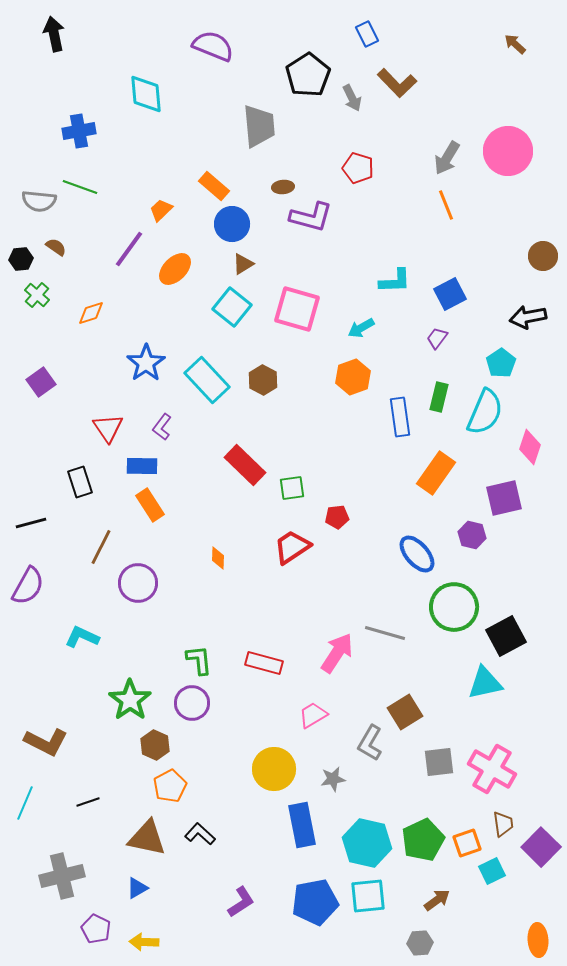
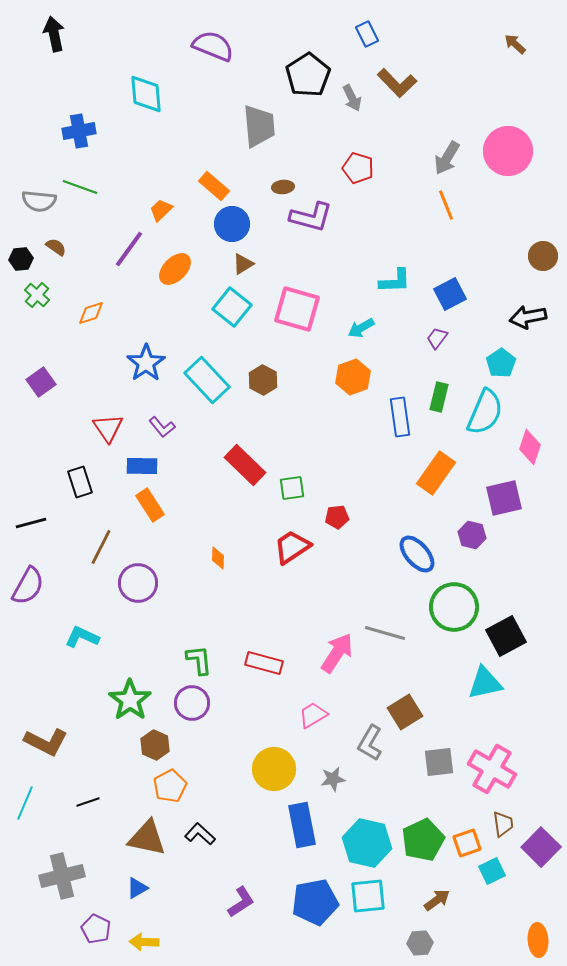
purple L-shape at (162, 427): rotated 76 degrees counterclockwise
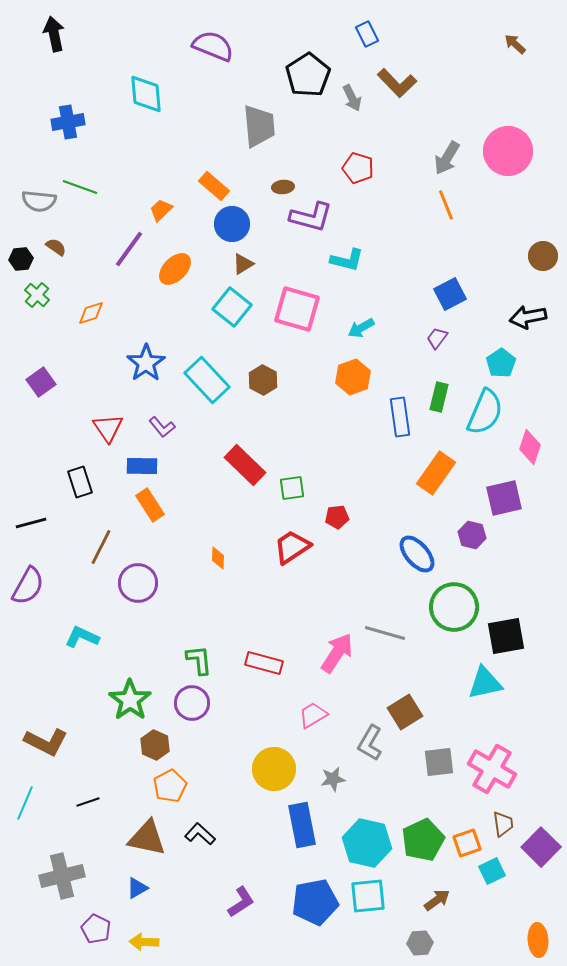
blue cross at (79, 131): moved 11 px left, 9 px up
cyan L-shape at (395, 281): moved 48 px left, 21 px up; rotated 16 degrees clockwise
black square at (506, 636): rotated 18 degrees clockwise
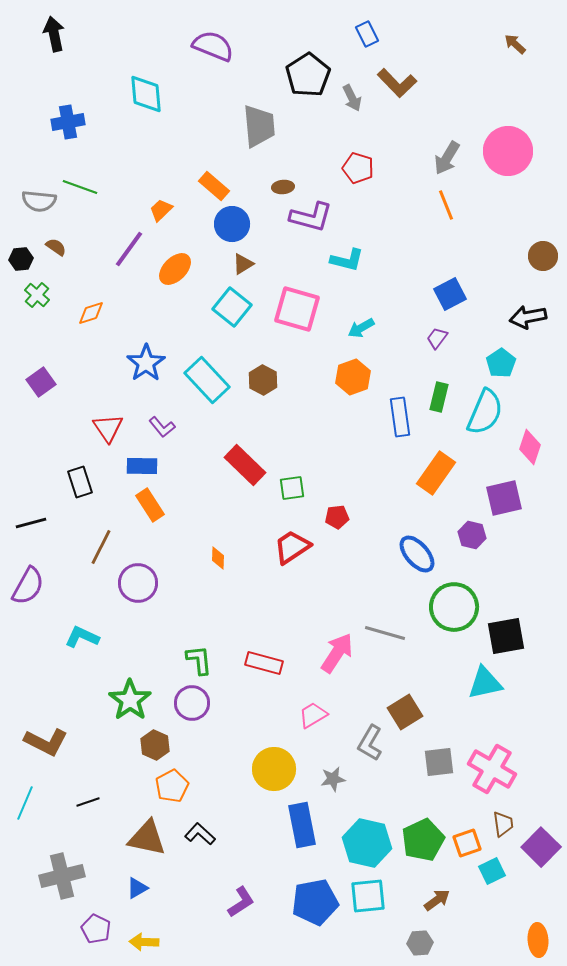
orange pentagon at (170, 786): moved 2 px right
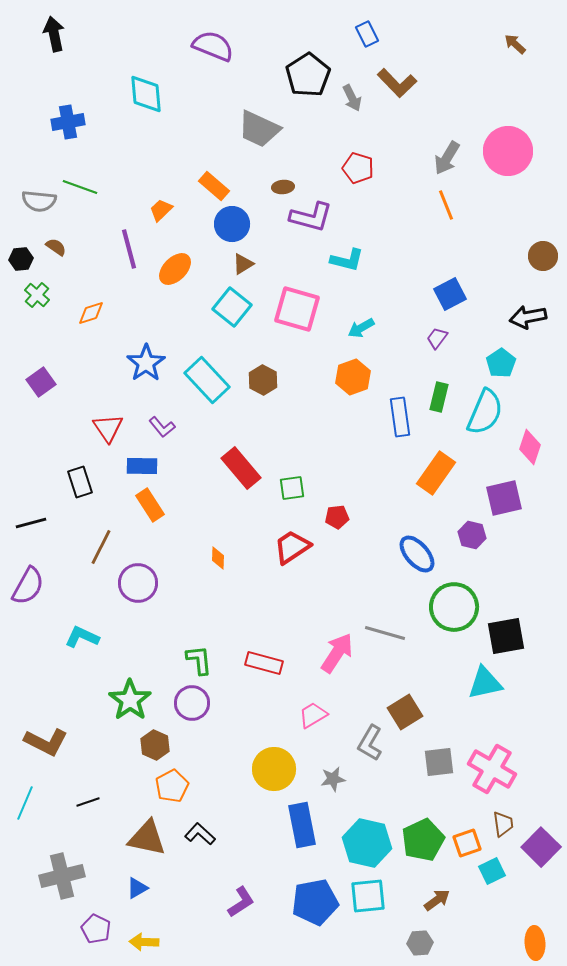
gray trapezoid at (259, 126): moved 3 px down; rotated 120 degrees clockwise
purple line at (129, 249): rotated 51 degrees counterclockwise
red rectangle at (245, 465): moved 4 px left, 3 px down; rotated 6 degrees clockwise
orange ellipse at (538, 940): moved 3 px left, 3 px down
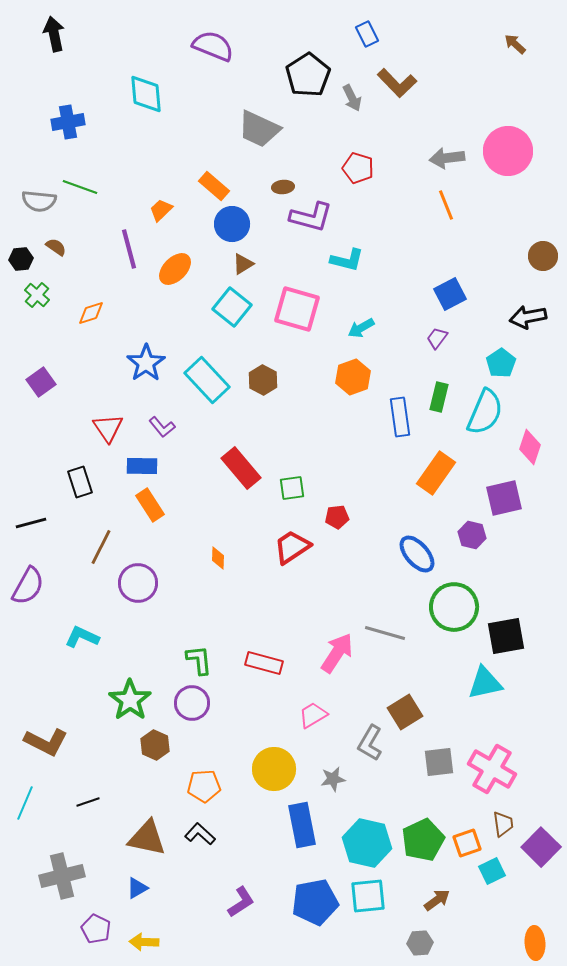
gray arrow at (447, 158): rotated 52 degrees clockwise
orange pentagon at (172, 786): moved 32 px right; rotated 24 degrees clockwise
